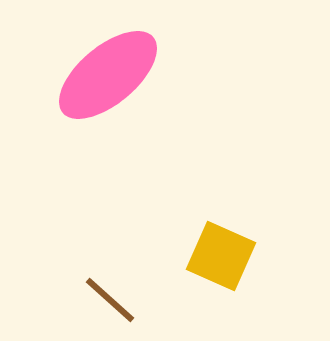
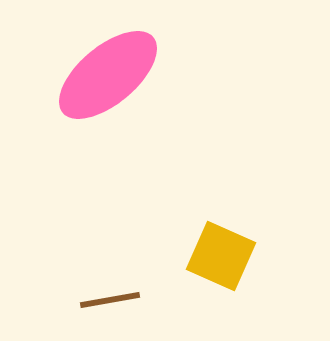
brown line: rotated 52 degrees counterclockwise
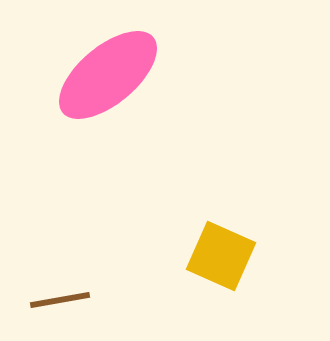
brown line: moved 50 px left
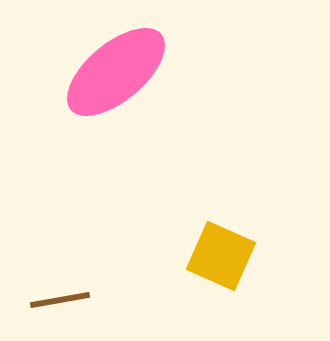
pink ellipse: moved 8 px right, 3 px up
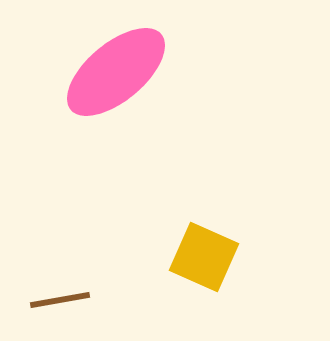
yellow square: moved 17 px left, 1 px down
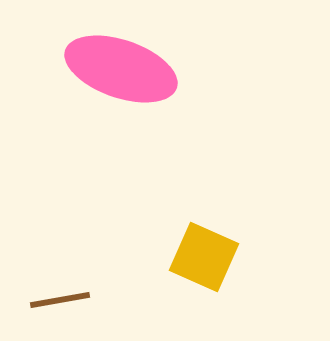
pink ellipse: moved 5 px right, 3 px up; rotated 59 degrees clockwise
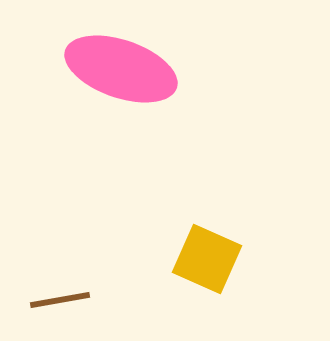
yellow square: moved 3 px right, 2 px down
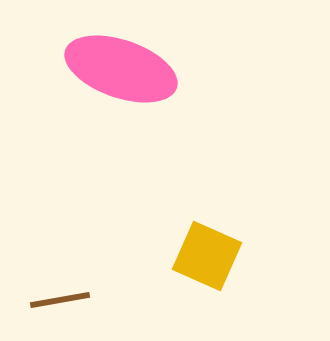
yellow square: moved 3 px up
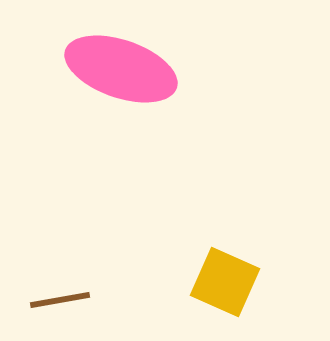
yellow square: moved 18 px right, 26 px down
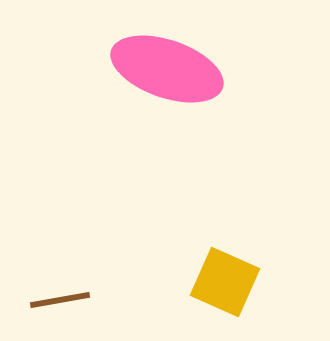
pink ellipse: moved 46 px right
